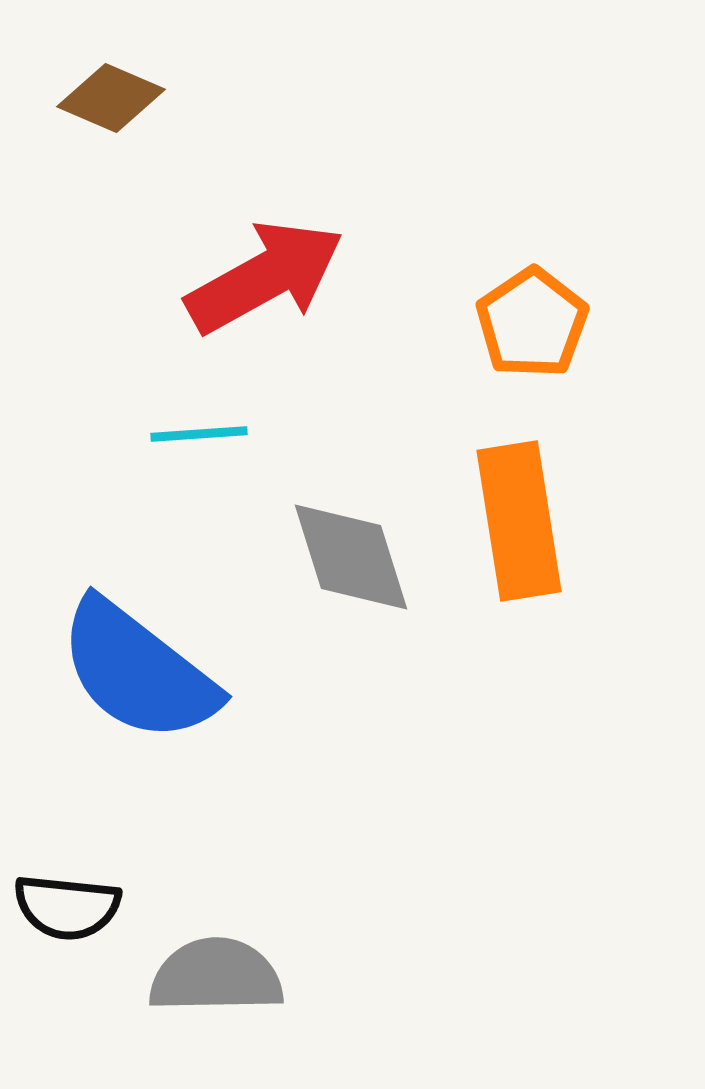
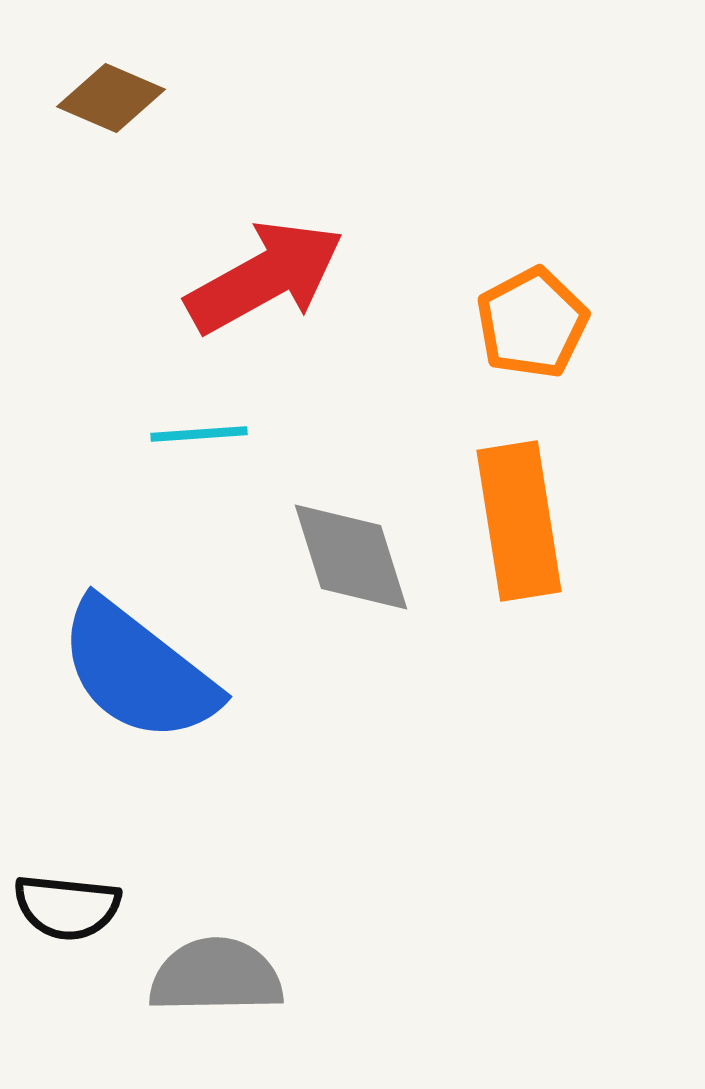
orange pentagon: rotated 6 degrees clockwise
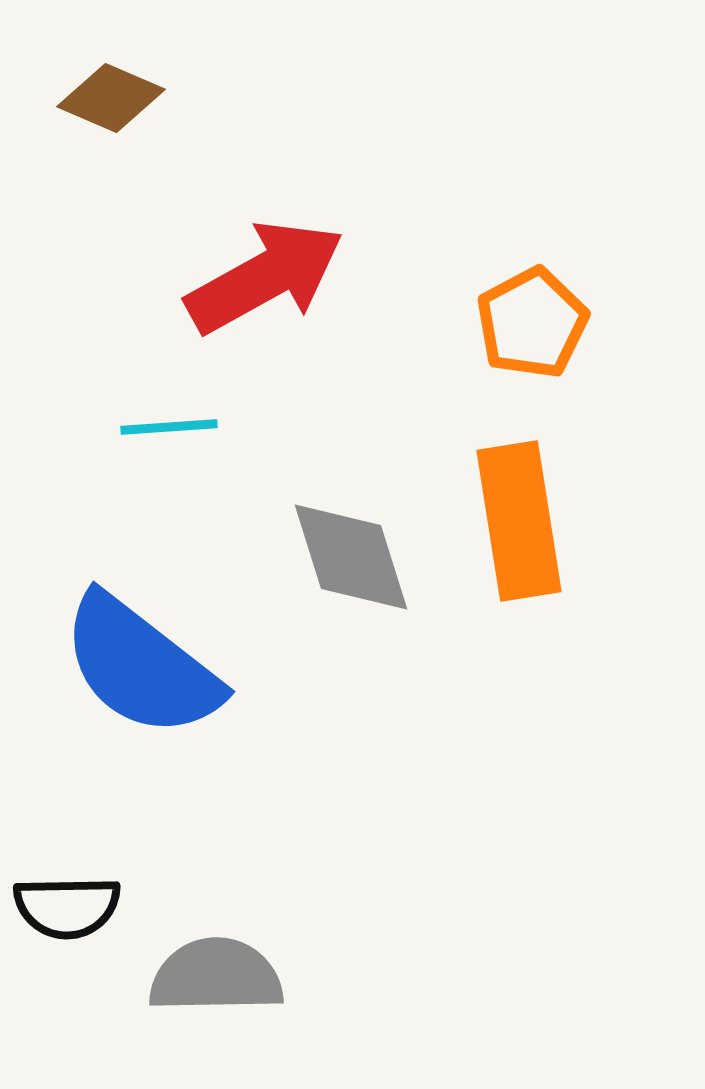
cyan line: moved 30 px left, 7 px up
blue semicircle: moved 3 px right, 5 px up
black semicircle: rotated 7 degrees counterclockwise
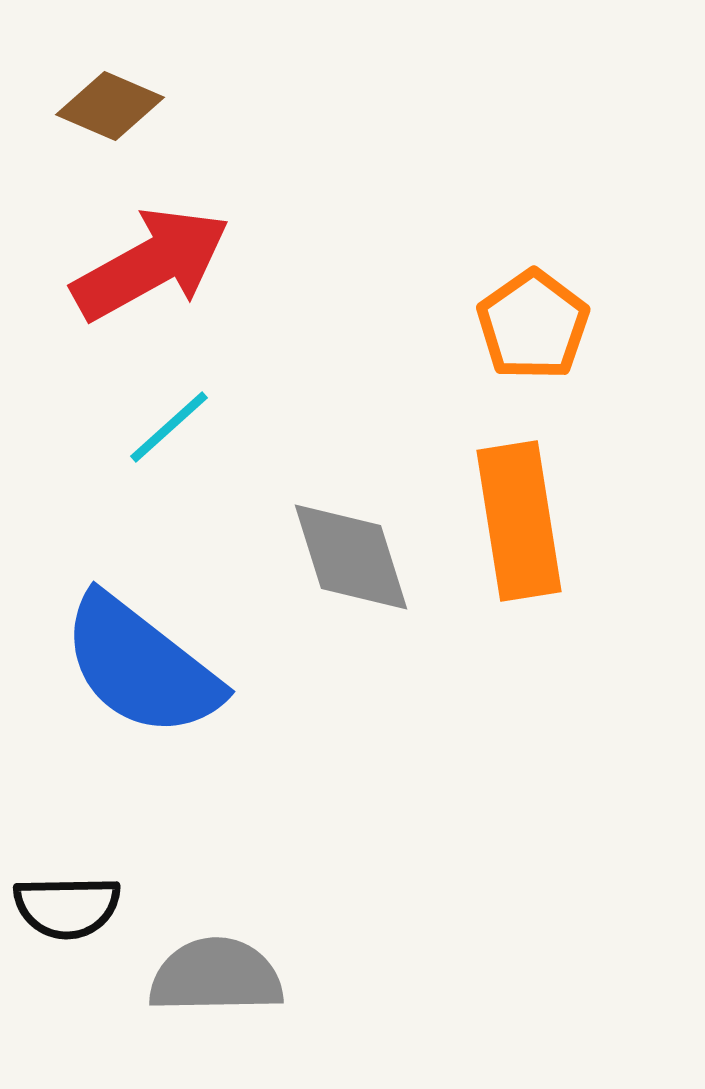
brown diamond: moved 1 px left, 8 px down
red arrow: moved 114 px left, 13 px up
orange pentagon: moved 1 px right, 2 px down; rotated 7 degrees counterclockwise
cyan line: rotated 38 degrees counterclockwise
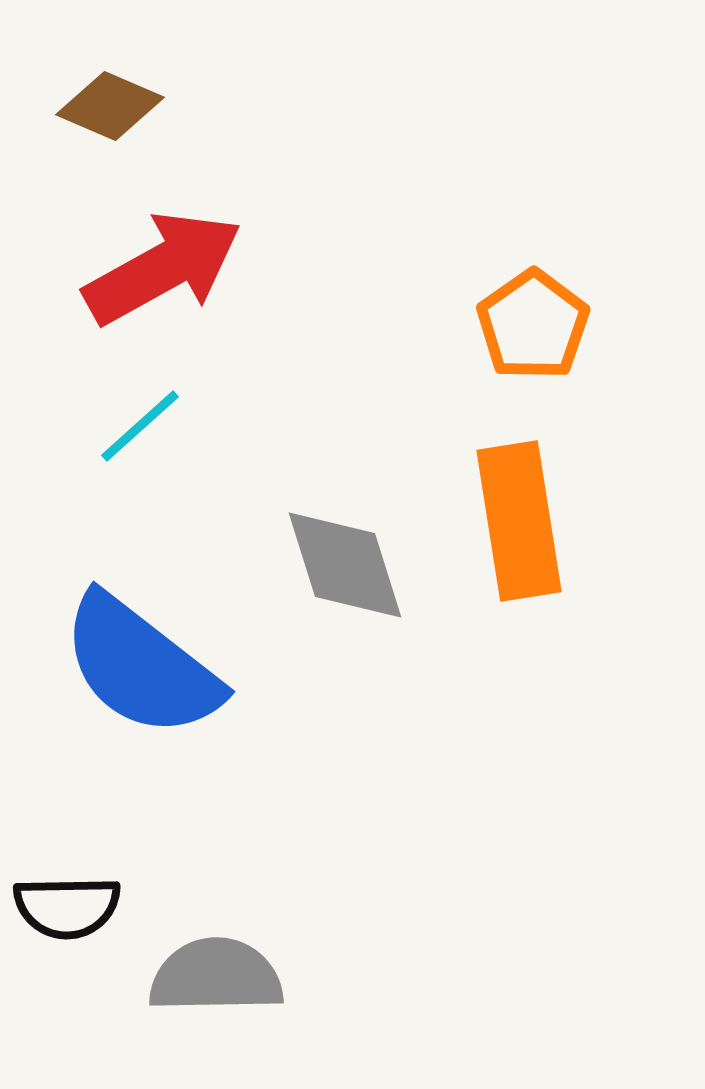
red arrow: moved 12 px right, 4 px down
cyan line: moved 29 px left, 1 px up
gray diamond: moved 6 px left, 8 px down
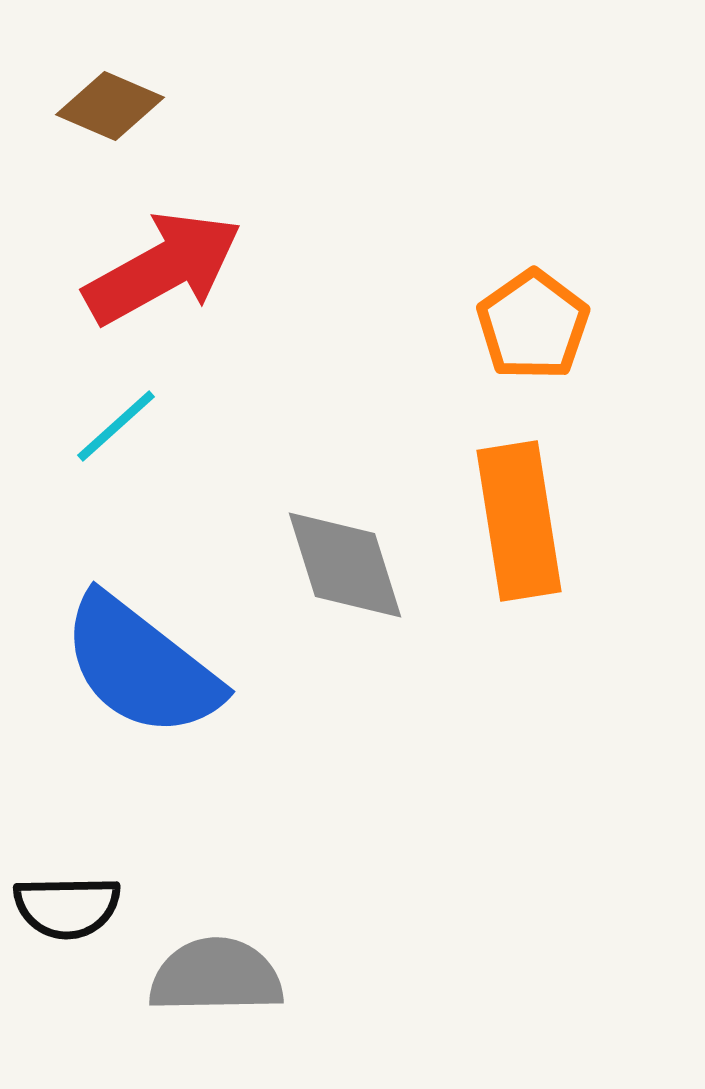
cyan line: moved 24 px left
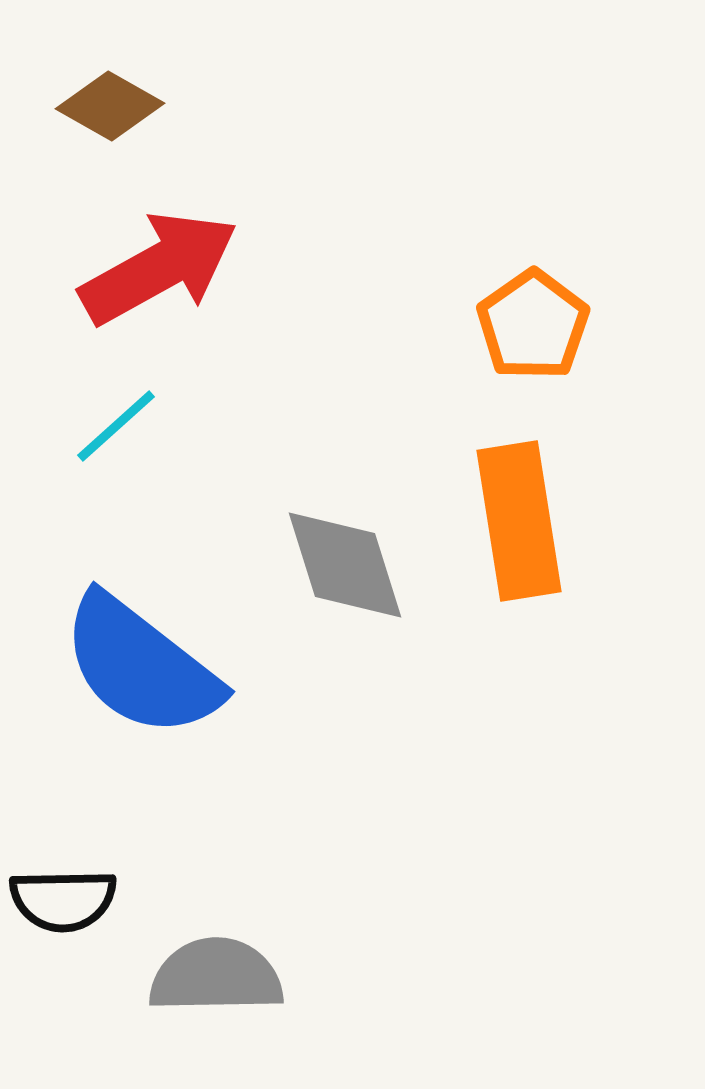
brown diamond: rotated 6 degrees clockwise
red arrow: moved 4 px left
black semicircle: moved 4 px left, 7 px up
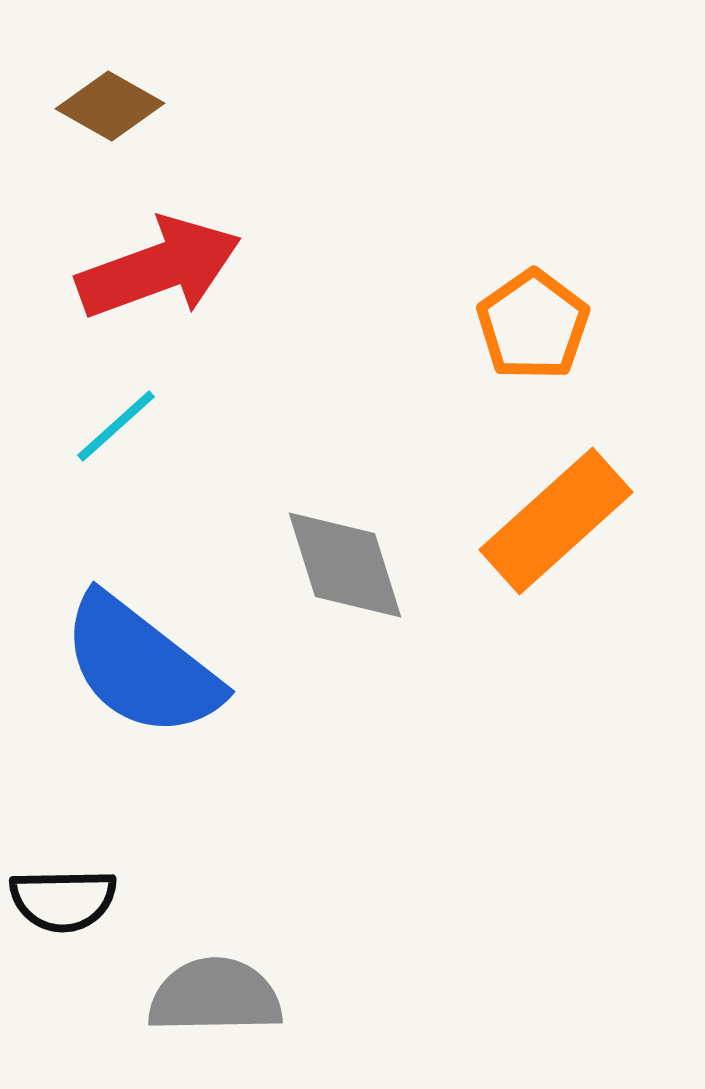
red arrow: rotated 9 degrees clockwise
orange rectangle: moved 37 px right; rotated 57 degrees clockwise
gray semicircle: moved 1 px left, 20 px down
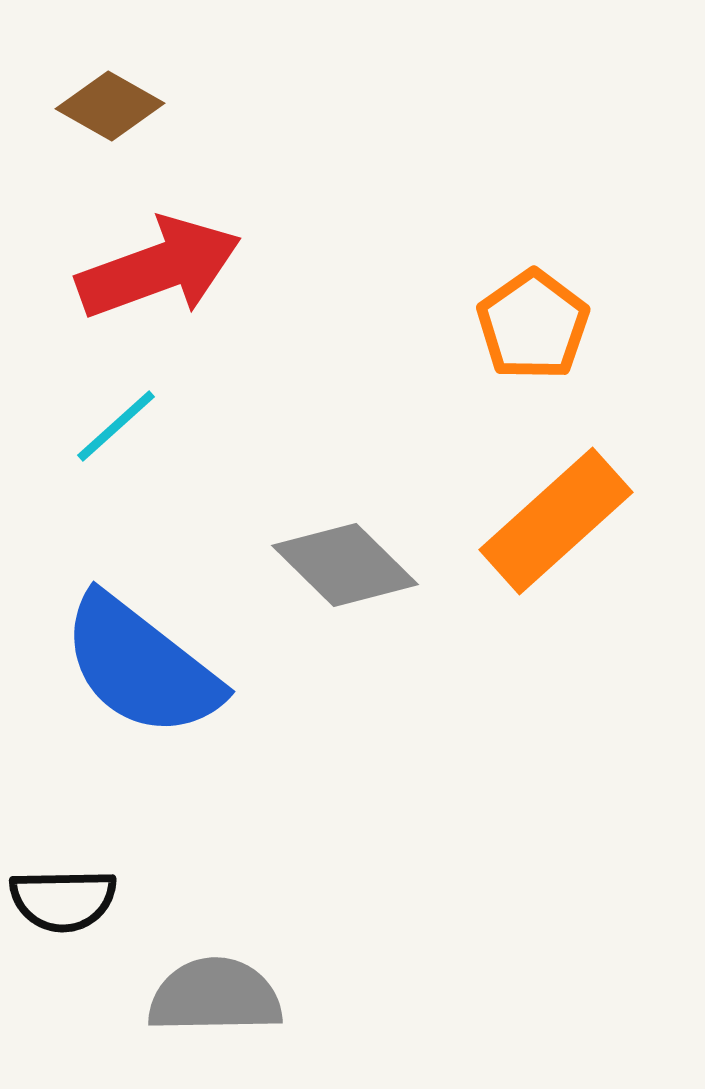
gray diamond: rotated 28 degrees counterclockwise
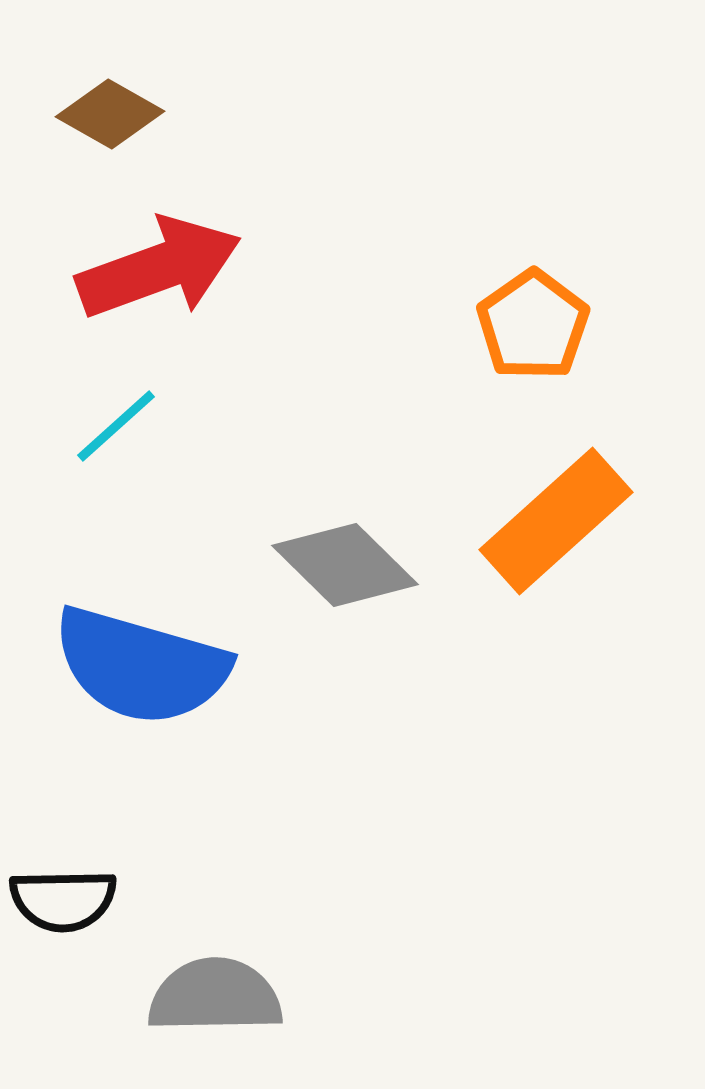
brown diamond: moved 8 px down
blue semicircle: rotated 22 degrees counterclockwise
